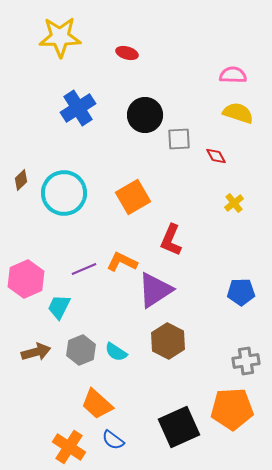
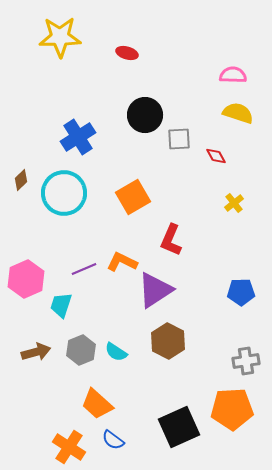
blue cross: moved 29 px down
cyan trapezoid: moved 2 px right, 2 px up; rotated 8 degrees counterclockwise
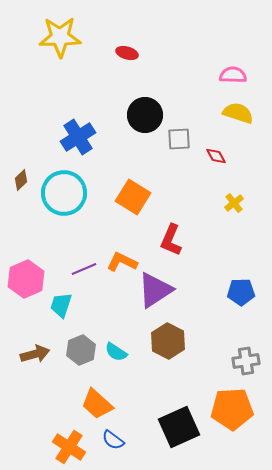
orange square: rotated 28 degrees counterclockwise
brown arrow: moved 1 px left, 2 px down
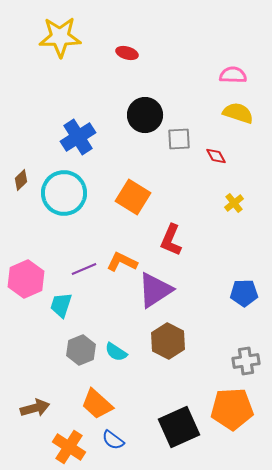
blue pentagon: moved 3 px right, 1 px down
brown arrow: moved 54 px down
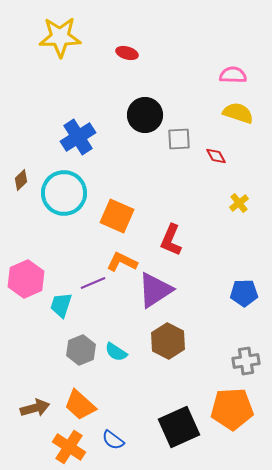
orange square: moved 16 px left, 19 px down; rotated 8 degrees counterclockwise
yellow cross: moved 5 px right
purple line: moved 9 px right, 14 px down
orange trapezoid: moved 17 px left, 1 px down
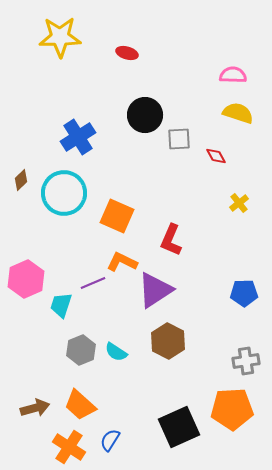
blue semicircle: moved 3 px left; rotated 85 degrees clockwise
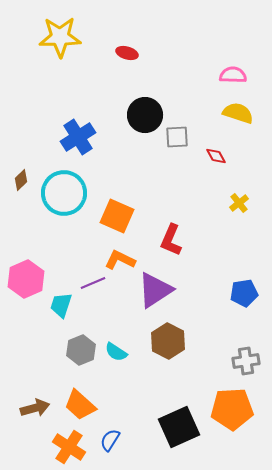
gray square: moved 2 px left, 2 px up
orange L-shape: moved 2 px left, 2 px up
blue pentagon: rotated 8 degrees counterclockwise
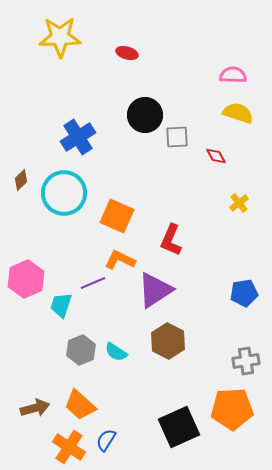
blue semicircle: moved 4 px left
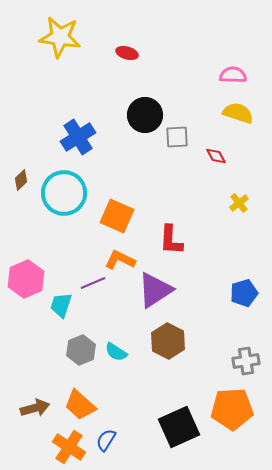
yellow star: rotated 9 degrees clockwise
red L-shape: rotated 20 degrees counterclockwise
blue pentagon: rotated 8 degrees counterclockwise
